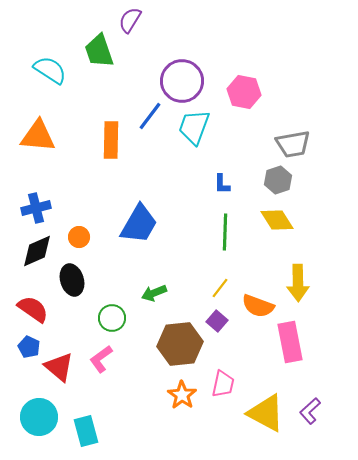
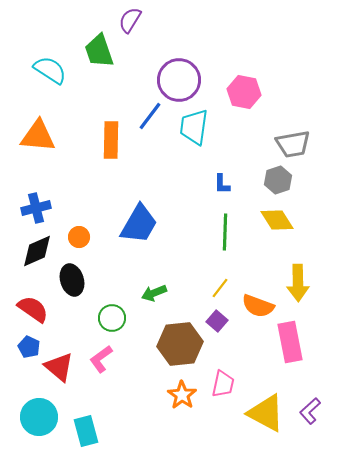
purple circle: moved 3 px left, 1 px up
cyan trapezoid: rotated 12 degrees counterclockwise
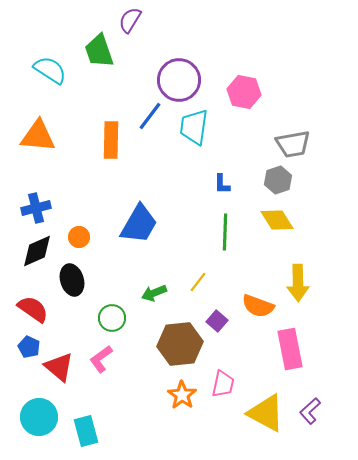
yellow line: moved 22 px left, 6 px up
pink rectangle: moved 7 px down
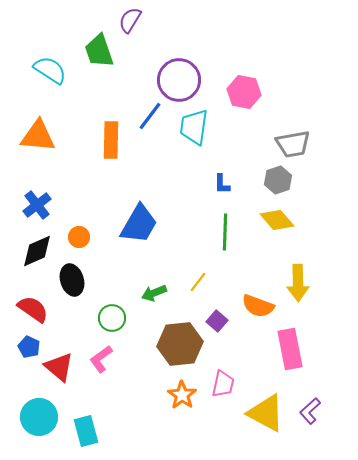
blue cross: moved 1 px right, 3 px up; rotated 24 degrees counterclockwise
yellow diamond: rotated 8 degrees counterclockwise
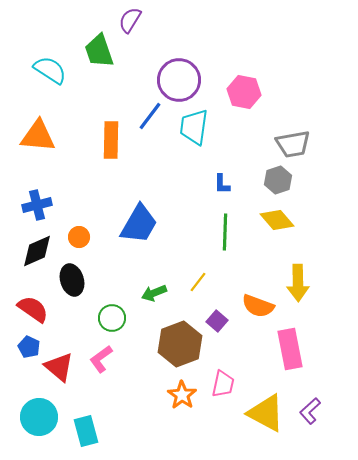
blue cross: rotated 24 degrees clockwise
brown hexagon: rotated 15 degrees counterclockwise
